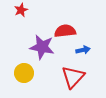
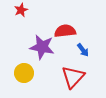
blue arrow: rotated 64 degrees clockwise
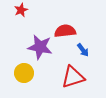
purple star: moved 2 px left
red triangle: rotated 30 degrees clockwise
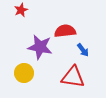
red triangle: rotated 25 degrees clockwise
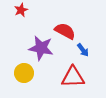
red semicircle: rotated 35 degrees clockwise
purple star: moved 1 px right, 1 px down
red triangle: rotated 10 degrees counterclockwise
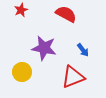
red semicircle: moved 1 px right, 17 px up
purple star: moved 3 px right
yellow circle: moved 2 px left, 1 px up
red triangle: rotated 20 degrees counterclockwise
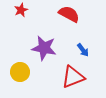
red semicircle: moved 3 px right
yellow circle: moved 2 px left
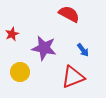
red star: moved 9 px left, 24 px down
